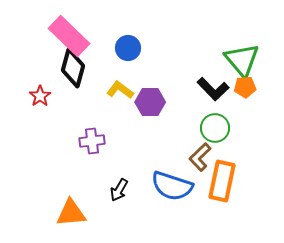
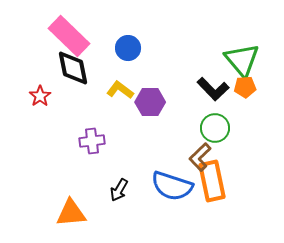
black diamond: rotated 27 degrees counterclockwise
orange rectangle: moved 10 px left; rotated 24 degrees counterclockwise
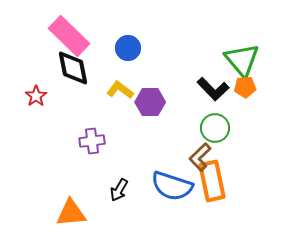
red star: moved 4 px left
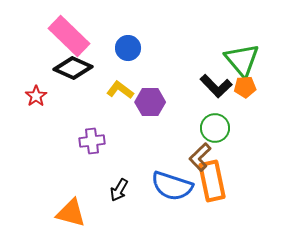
black diamond: rotated 54 degrees counterclockwise
black L-shape: moved 3 px right, 3 px up
orange triangle: rotated 20 degrees clockwise
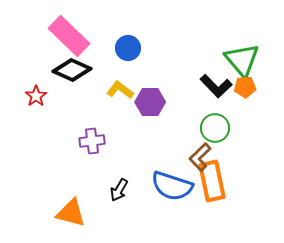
black diamond: moved 1 px left, 2 px down
